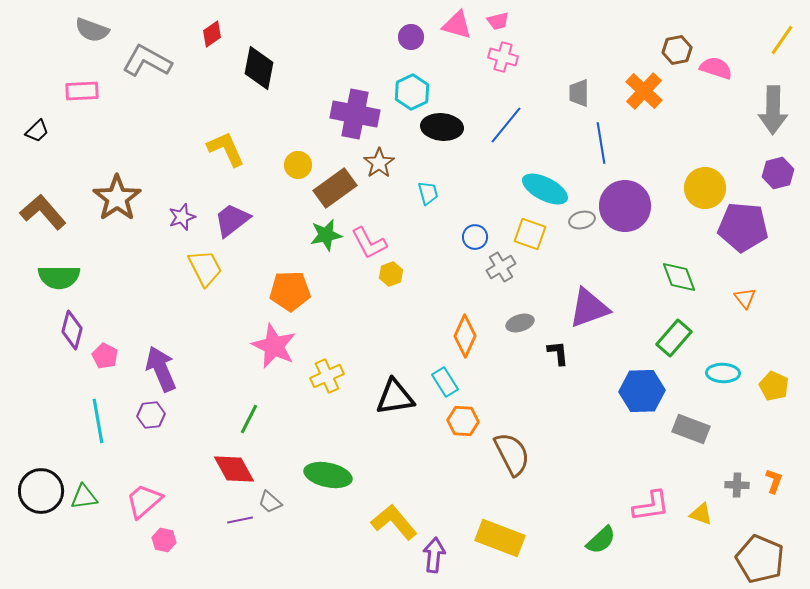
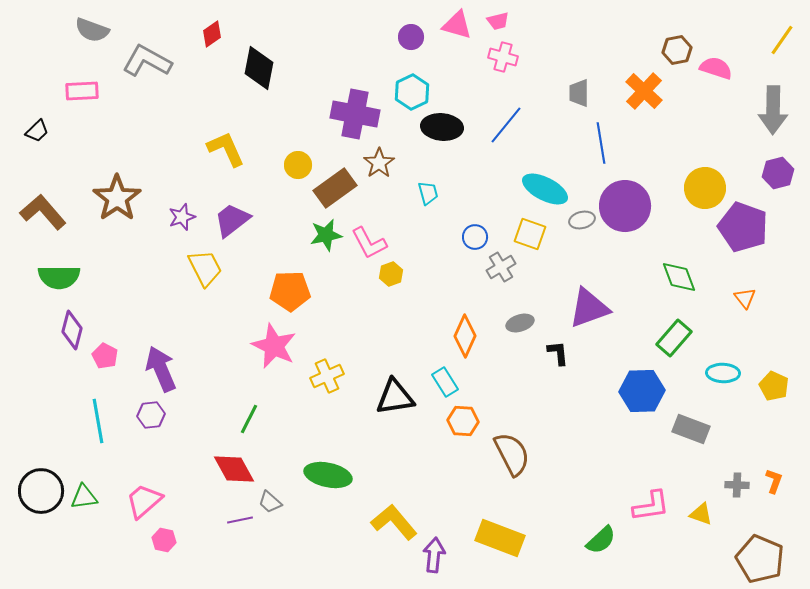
purple pentagon at (743, 227): rotated 15 degrees clockwise
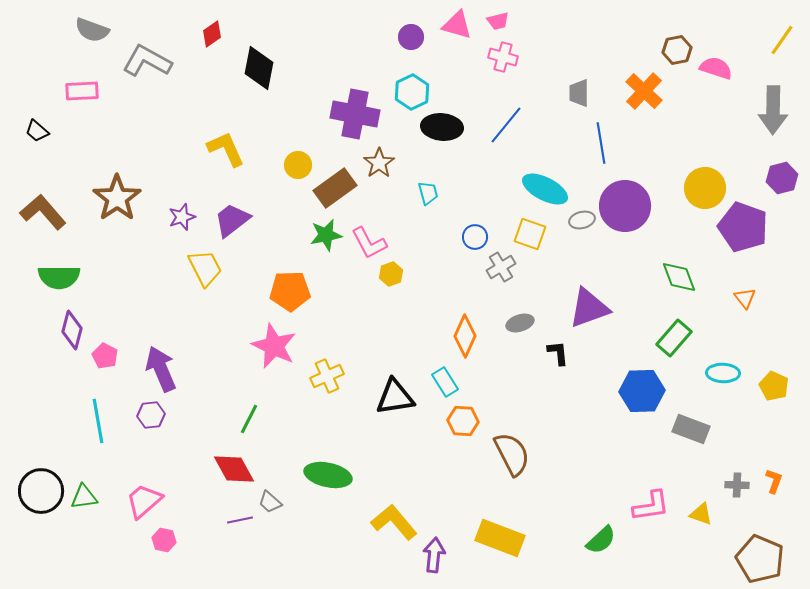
black trapezoid at (37, 131): rotated 85 degrees clockwise
purple hexagon at (778, 173): moved 4 px right, 5 px down
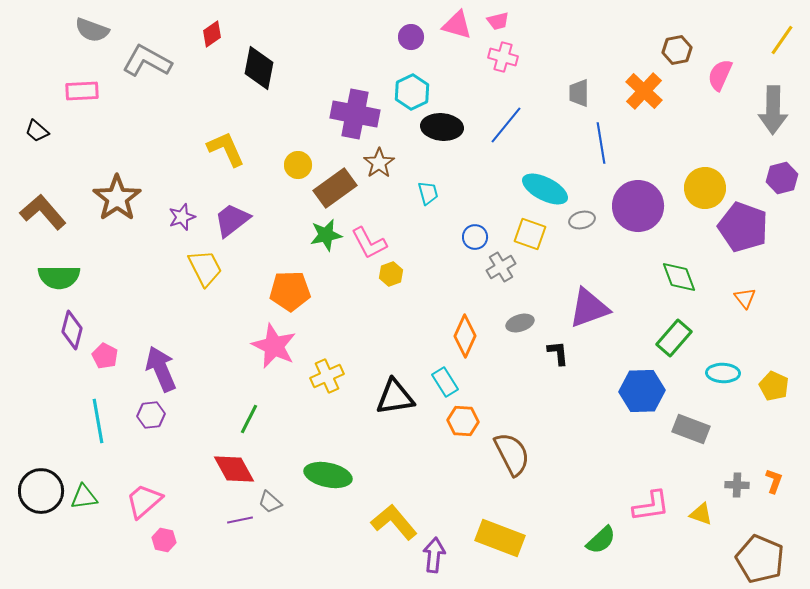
pink semicircle at (716, 68): moved 4 px right, 7 px down; rotated 84 degrees counterclockwise
purple circle at (625, 206): moved 13 px right
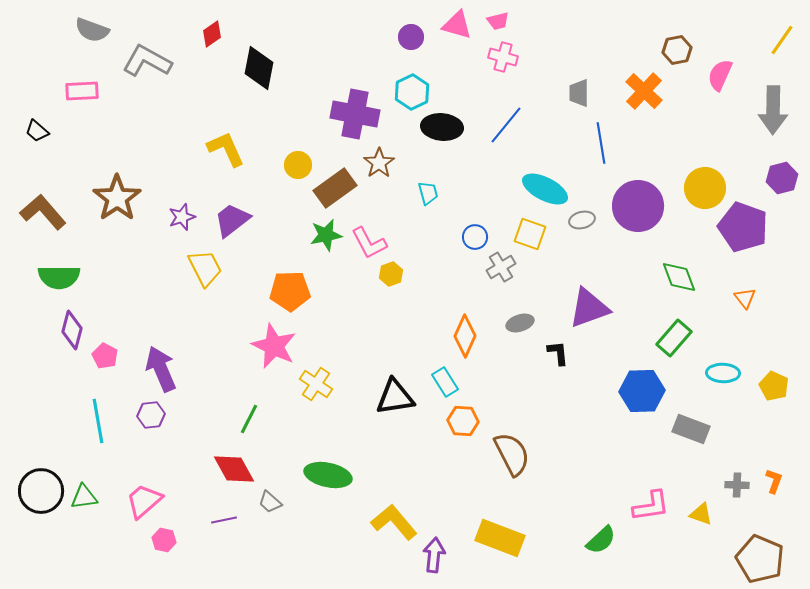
yellow cross at (327, 376): moved 11 px left, 8 px down; rotated 32 degrees counterclockwise
purple line at (240, 520): moved 16 px left
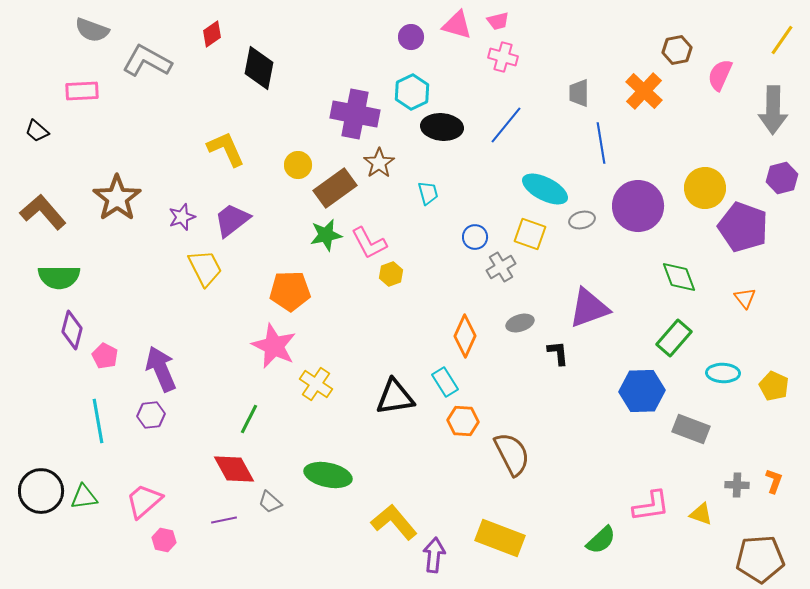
brown pentagon at (760, 559): rotated 27 degrees counterclockwise
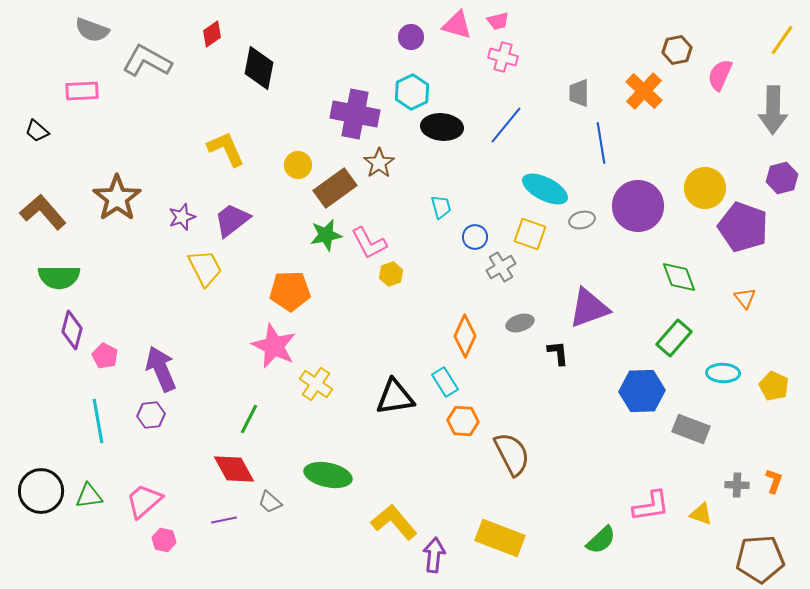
cyan trapezoid at (428, 193): moved 13 px right, 14 px down
green triangle at (84, 497): moved 5 px right, 1 px up
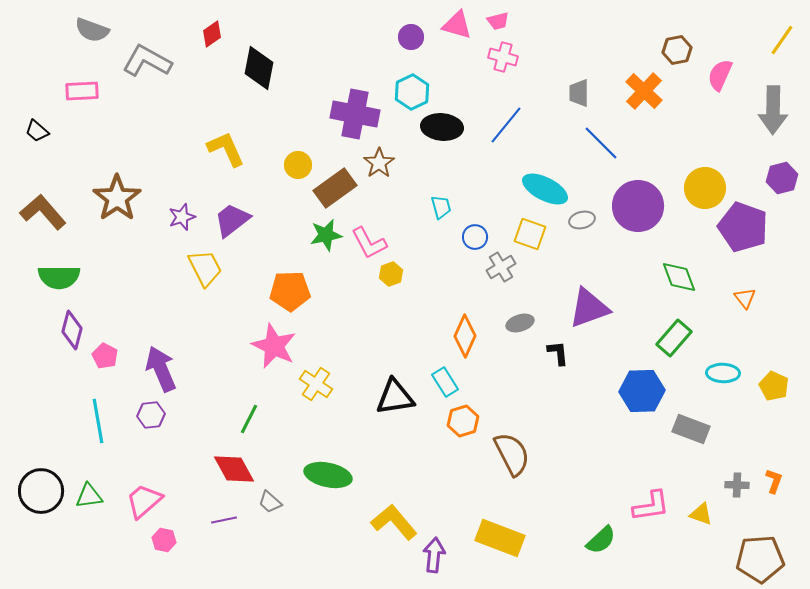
blue line at (601, 143): rotated 36 degrees counterclockwise
orange hexagon at (463, 421): rotated 20 degrees counterclockwise
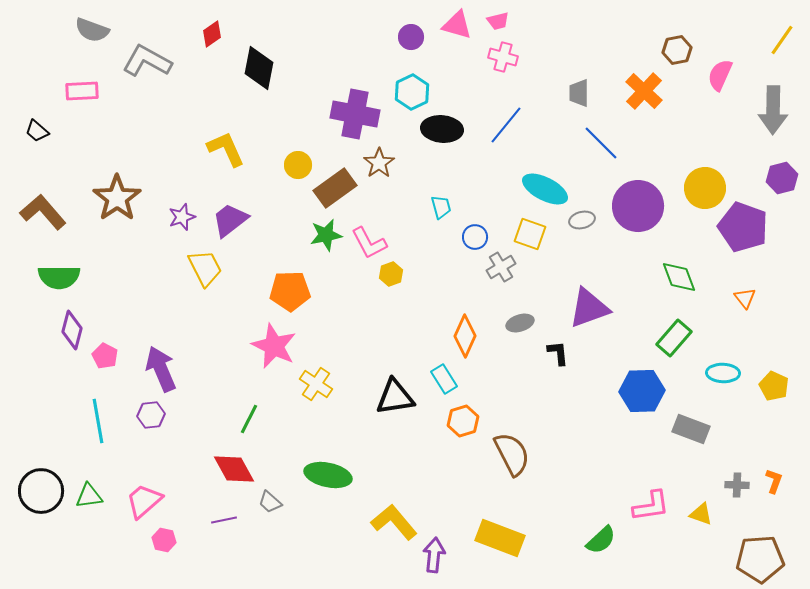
black ellipse at (442, 127): moved 2 px down
purple trapezoid at (232, 220): moved 2 px left
cyan rectangle at (445, 382): moved 1 px left, 3 px up
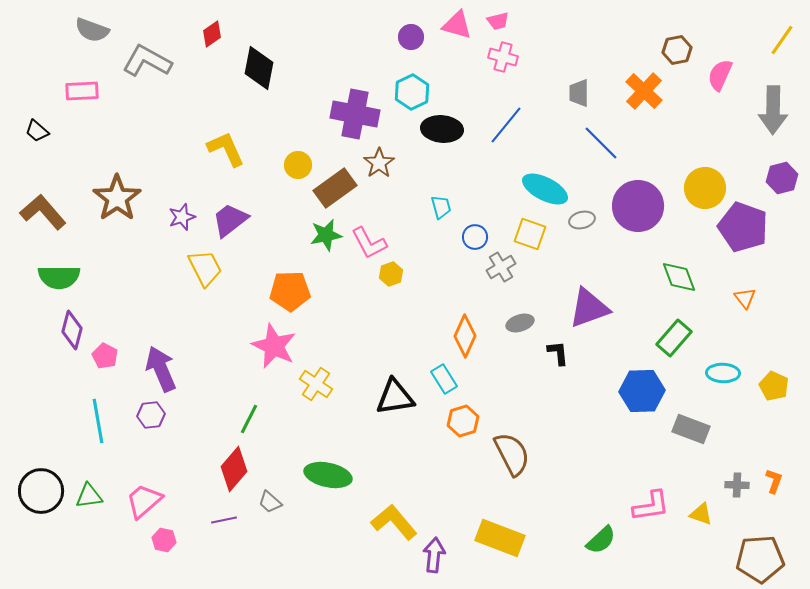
red diamond at (234, 469): rotated 69 degrees clockwise
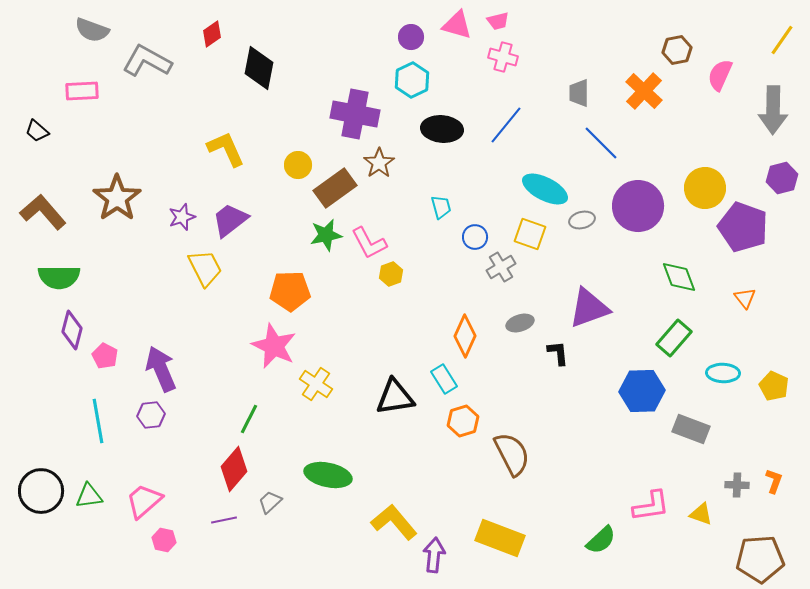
cyan hexagon at (412, 92): moved 12 px up
gray trapezoid at (270, 502): rotated 95 degrees clockwise
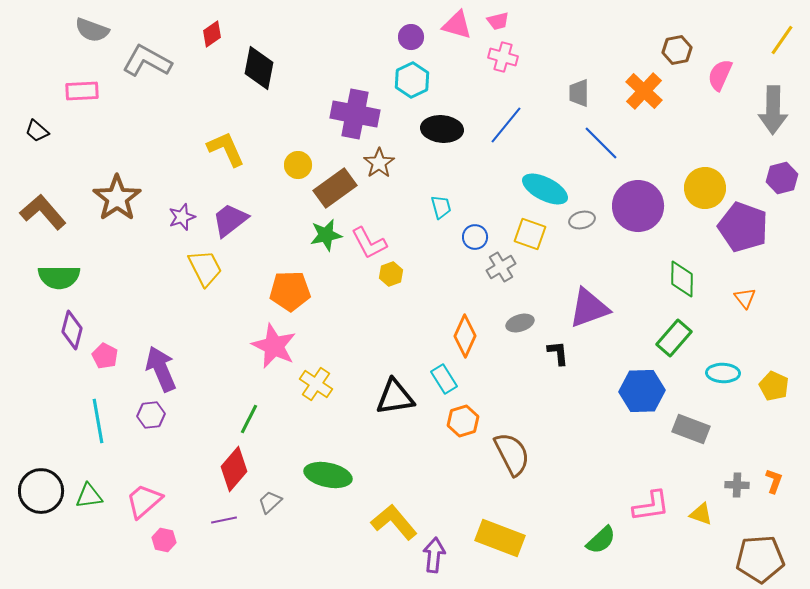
green diamond at (679, 277): moved 3 px right, 2 px down; rotated 21 degrees clockwise
